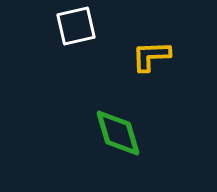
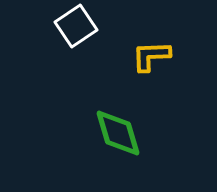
white square: rotated 21 degrees counterclockwise
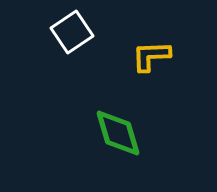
white square: moved 4 px left, 6 px down
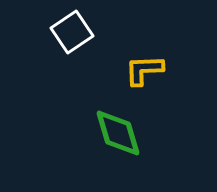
yellow L-shape: moved 7 px left, 14 px down
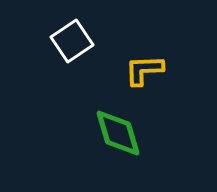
white square: moved 9 px down
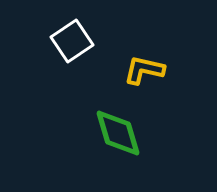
yellow L-shape: rotated 15 degrees clockwise
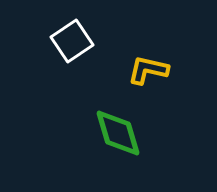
yellow L-shape: moved 4 px right
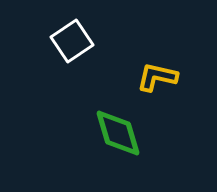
yellow L-shape: moved 9 px right, 7 px down
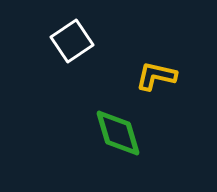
yellow L-shape: moved 1 px left, 1 px up
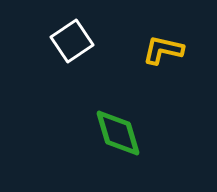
yellow L-shape: moved 7 px right, 26 px up
